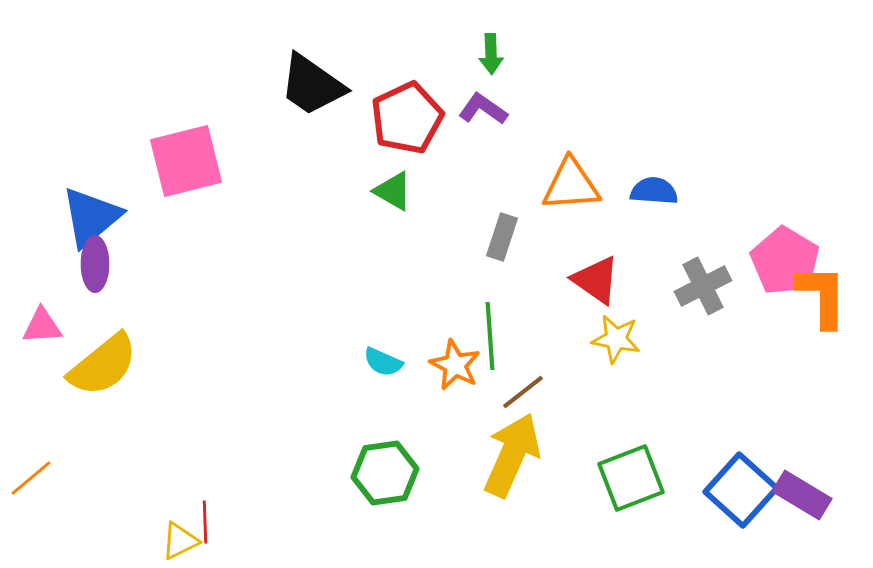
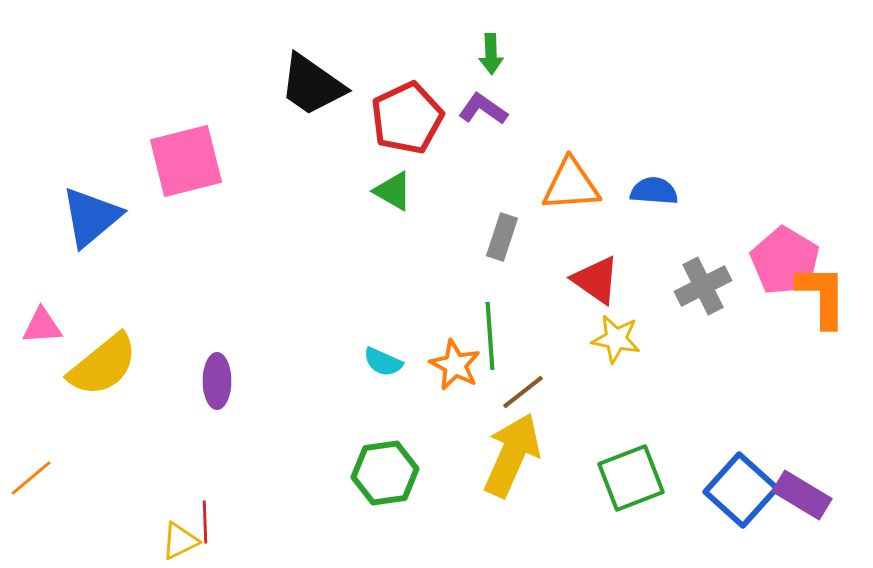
purple ellipse: moved 122 px right, 117 px down
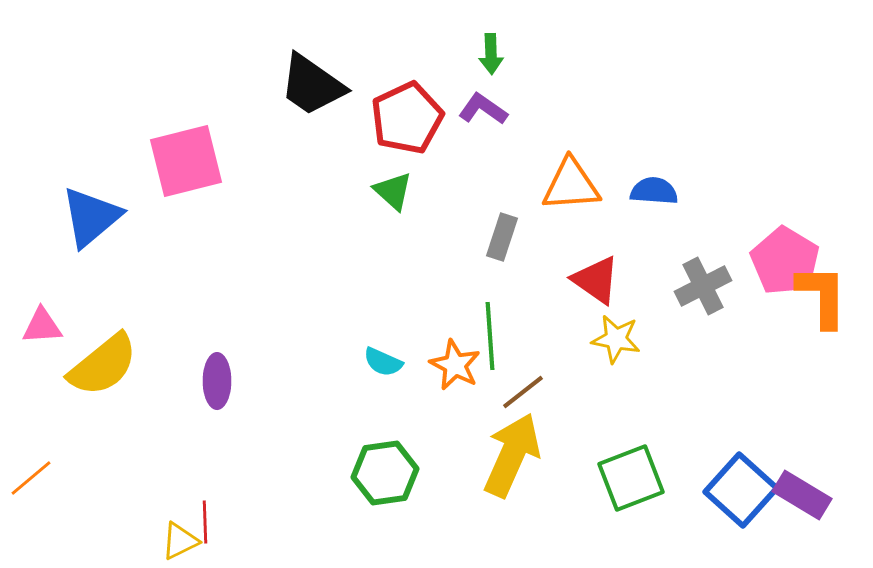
green triangle: rotated 12 degrees clockwise
